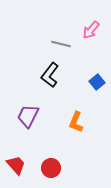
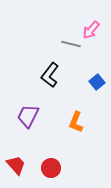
gray line: moved 10 px right
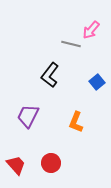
red circle: moved 5 px up
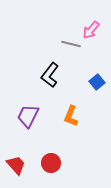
orange L-shape: moved 5 px left, 6 px up
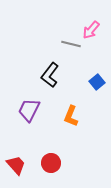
purple trapezoid: moved 1 px right, 6 px up
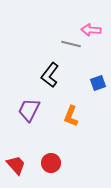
pink arrow: rotated 54 degrees clockwise
blue square: moved 1 px right, 1 px down; rotated 21 degrees clockwise
